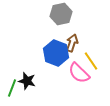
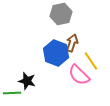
pink semicircle: moved 2 px down
green line: moved 5 px down; rotated 66 degrees clockwise
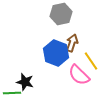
black star: moved 2 px left, 1 px down
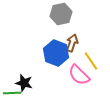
black star: moved 1 px left, 1 px down
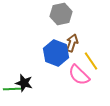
green line: moved 4 px up
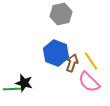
brown arrow: moved 20 px down
pink semicircle: moved 10 px right, 7 px down
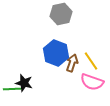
pink semicircle: moved 3 px right; rotated 25 degrees counterclockwise
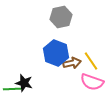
gray hexagon: moved 3 px down
brown arrow: rotated 60 degrees clockwise
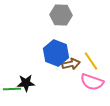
gray hexagon: moved 2 px up; rotated 15 degrees clockwise
brown arrow: moved 1 px left, 1 px down
black star: moved 2 px right; rotated 18 degrees counterclockwise
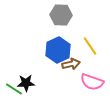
blue hexagon: moved 2 px right, 3 px up; rotated 15 degrees clockwise
yellow line: moved 1 px left, 15 px up
green line: moved 2 px right; rotated 36 degrees clockwise
